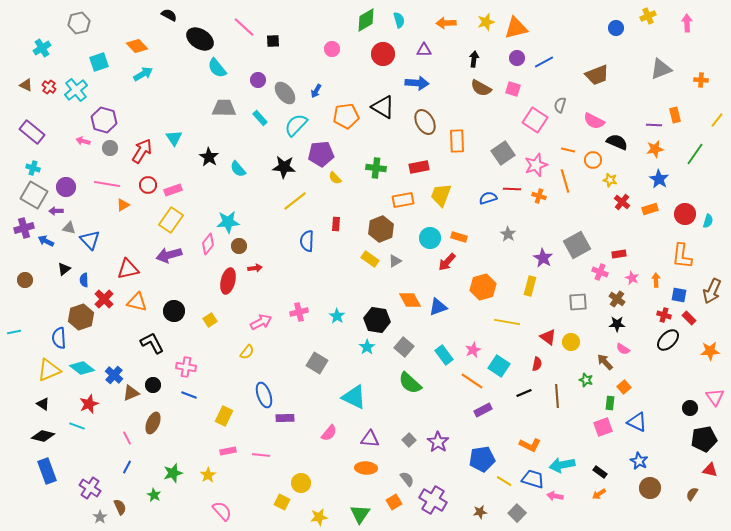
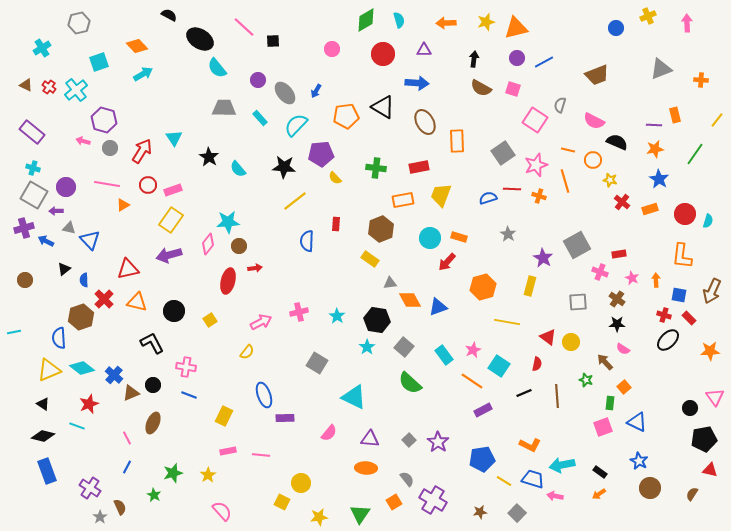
gray triangle at (395, 261): moved 5 px left, 22 px down; rotated 24 degrees clockwise
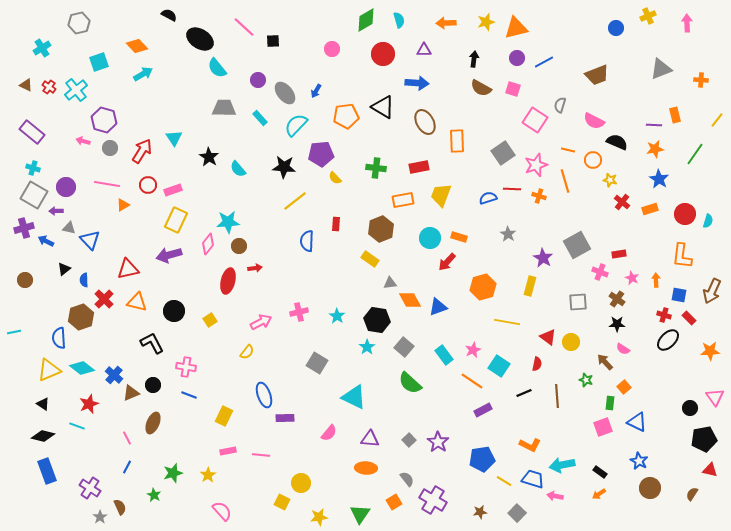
yellow rectangle at (171, 220): moved 5 px right; rotated 10 degrees counterclockwise
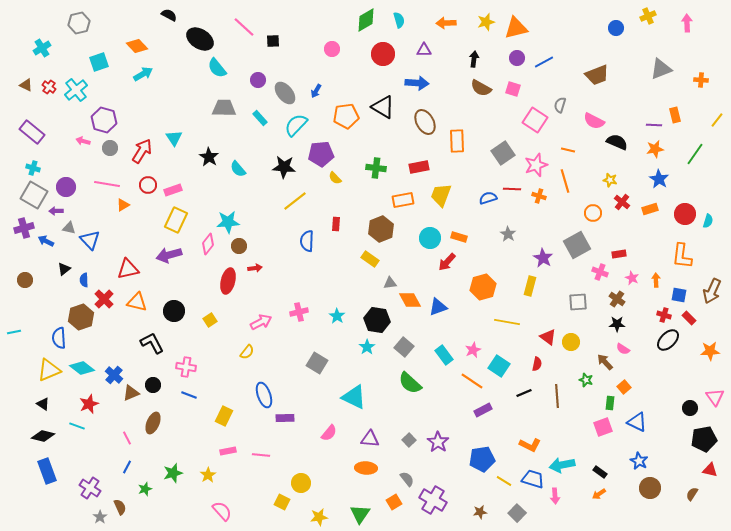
orange circle at (593, 160): moved 53 px down
green star at (154, 495): moved 9 px left, 6 px up; rotated 24 degrees clockwise
pink arrow at (555, 496): rotated 105 degrees counterclockwise
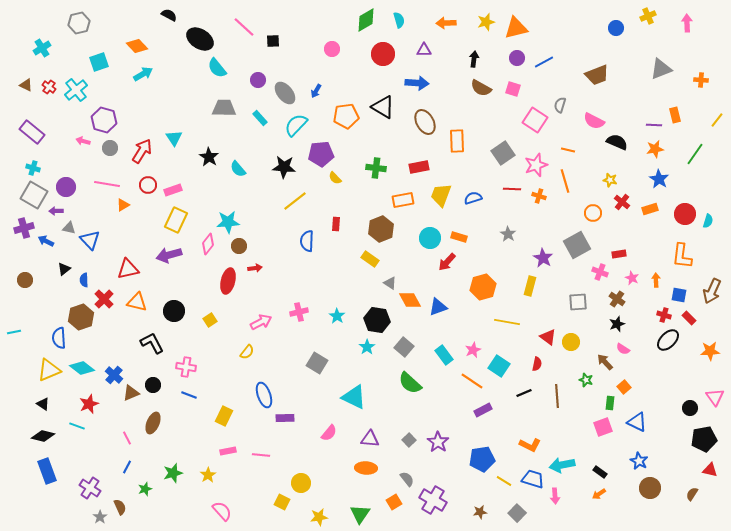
blue semicircle at (488, 198): moved 15 px left
gray triangle at (390, 283): rotated 40 degrees clockwise
black star at (617, 324): rotated 21 degrees counterclockwise
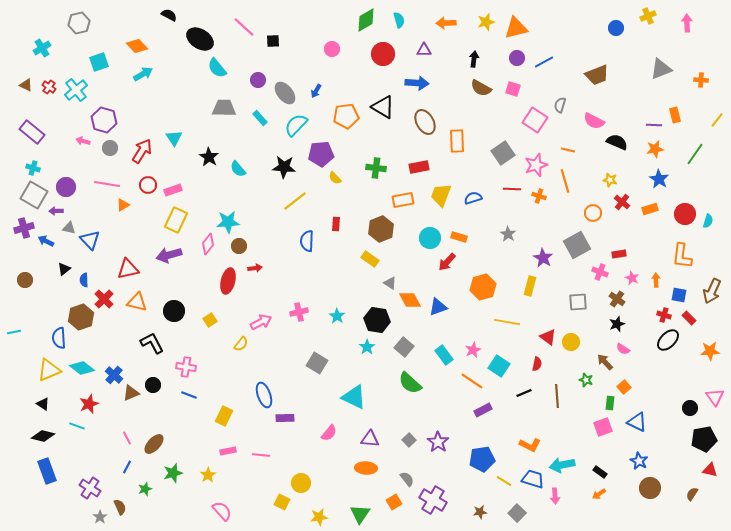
yellow semicircle at (247, 352): moved 6 px left, 8 px up
brown ellipse at (153, 423): moved 1 px right, 21 px down; rotated 20 degrees clockwise
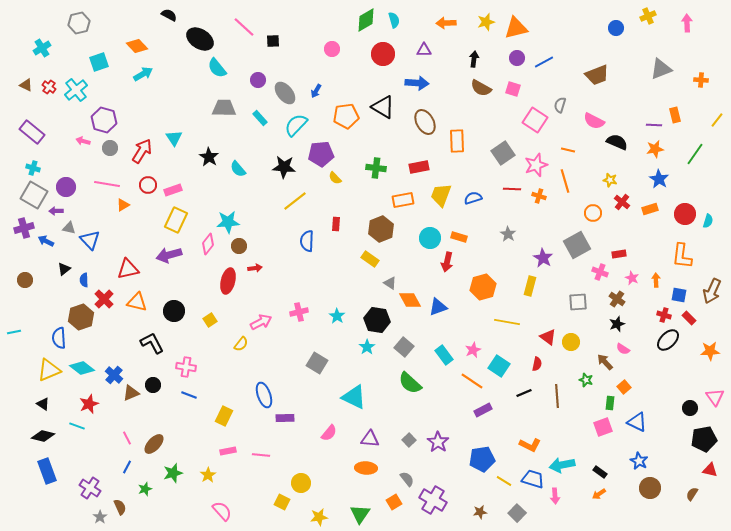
cyan semicircle at (399, 20): moved 5 px left
red arrow at (447, 262): rotated 30 degrees counterclockwise
